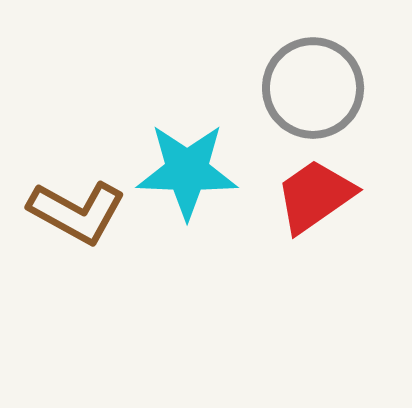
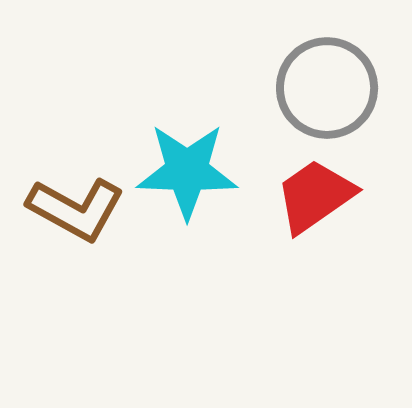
gray circle: moved 14 px right
brown L-shape: moved 1 px left, 3 px up
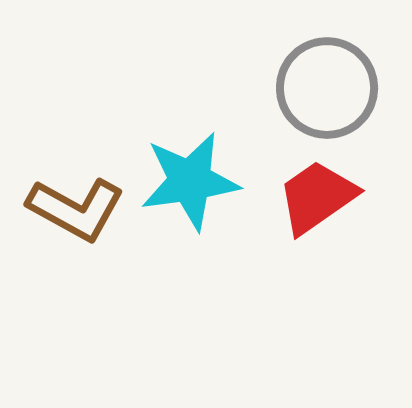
cyan star: moved 3 px right, 10 px down; rotated 10 degrees counterclockwise
red trapezoid: moved 2 px right, 1 px down
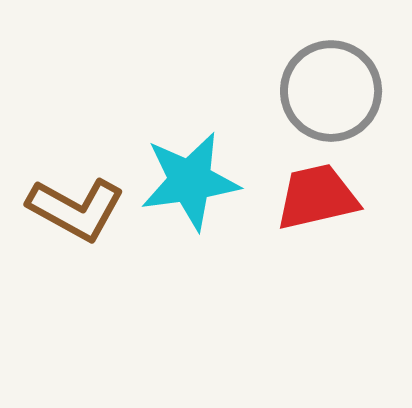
gray circle: moved 4 px right, 3 px down
red trapezoid: rotated 22 degrees clockwise
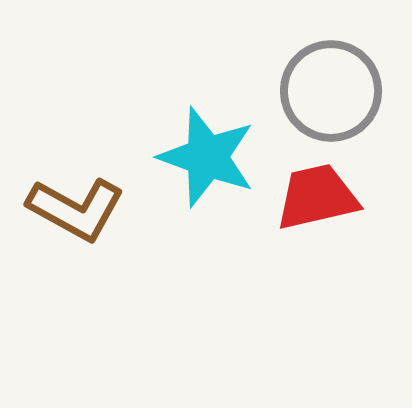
cyan star: moved 17 px right, 24 px up; rotated 28 degrees clockwise
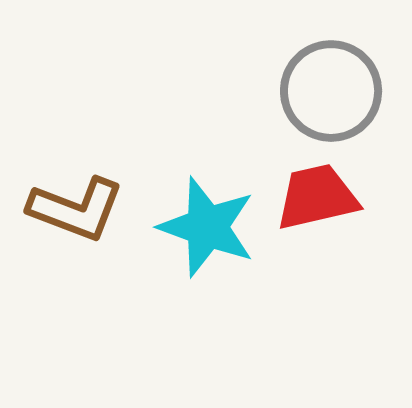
cyan star: moved 70 px down
brown L-shape: rotated 8 degrees counterclockwise
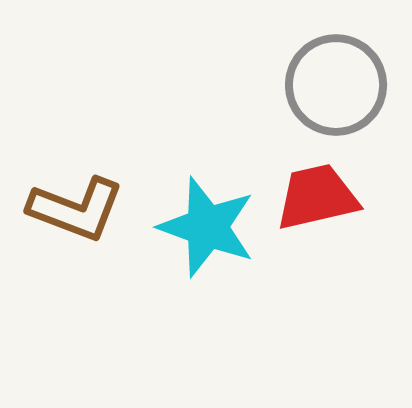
gray circle: moved 5 px right, 6 px up
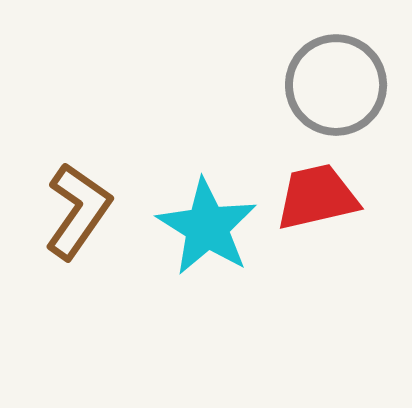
brown L-shape: moved 2 px right, 2 px down; rotated 76 degrees counterclockwise
cyan star: rotated 12 degrees clockwise
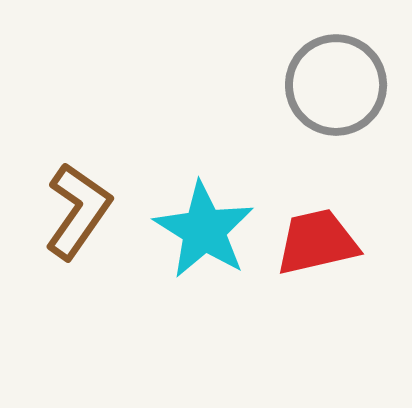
red trapezoid: moved 45 px down
cyan star: moved 3 px left, 3 px down
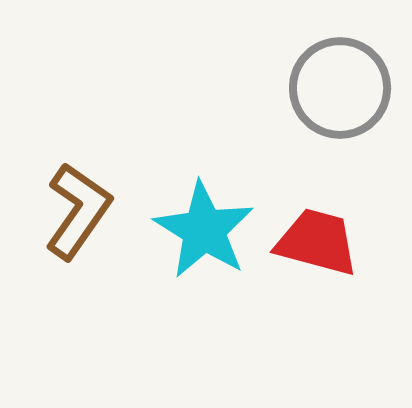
gray circle: moved 4 px right, 3 px down
red trapezoid: rotated 28 degrees clockwise
